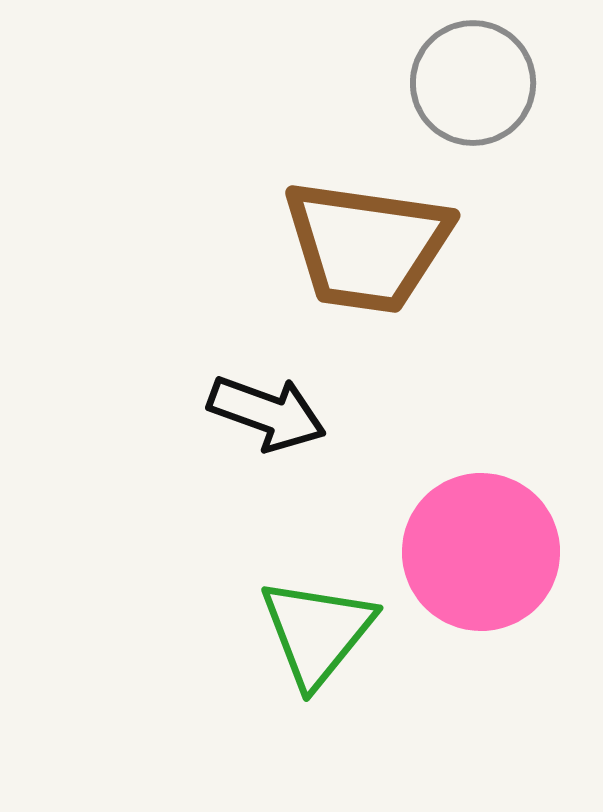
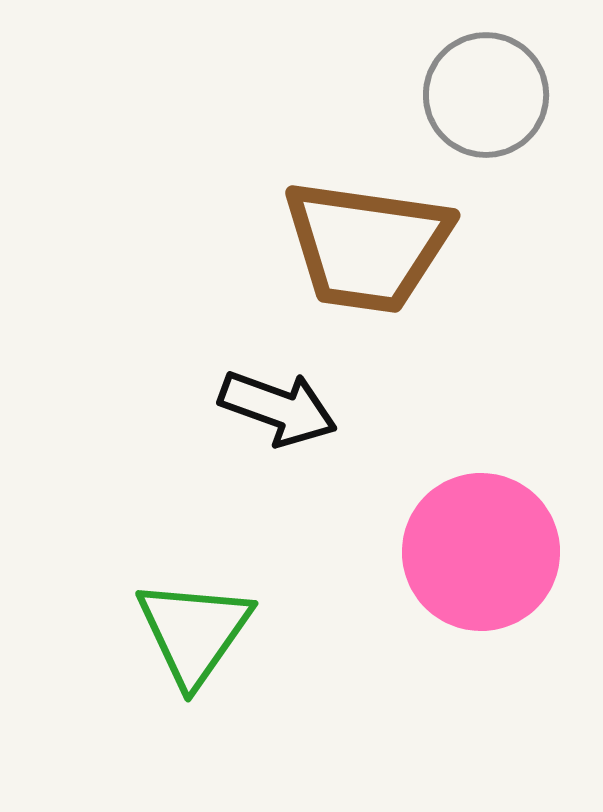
gray circle: moved 13 px right, 12 px down
black arrow: moved 11 px right, 5 px up
green triangle: moved 123 px left; rotated 4 degrees counterclockwise
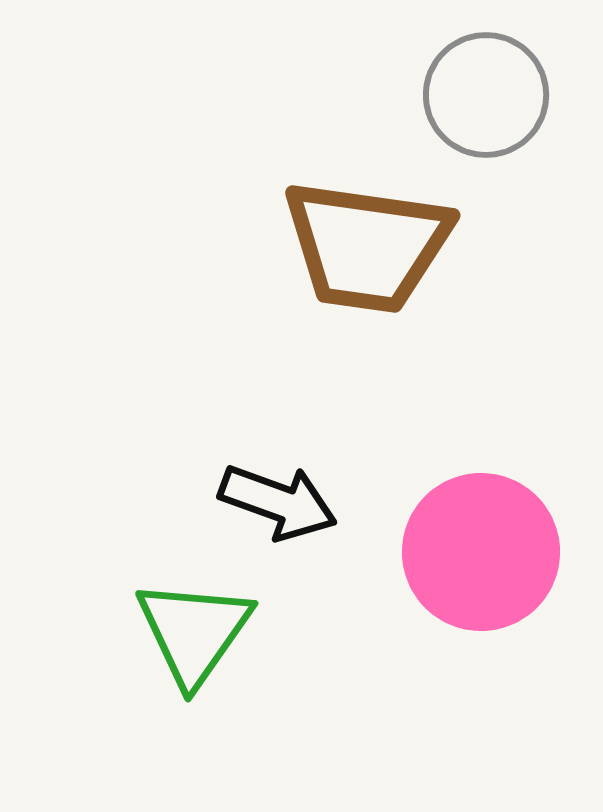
black arrow: moved 94 px down
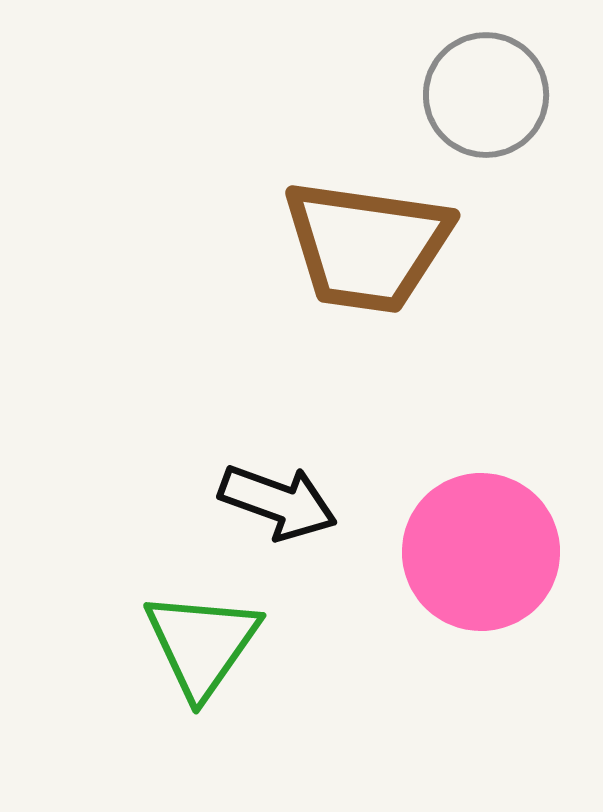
green triangle: moved 8 px right, 12 px down
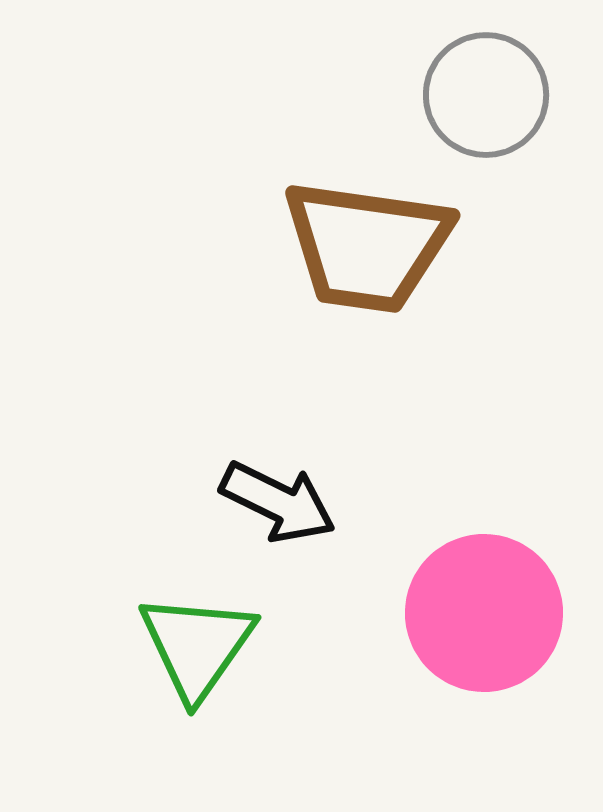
black arrow: rotated 6 degrees clockwise
pink circle: moved 3 px right, 61 px down
green triangle: moved 5 px left, 2 px down
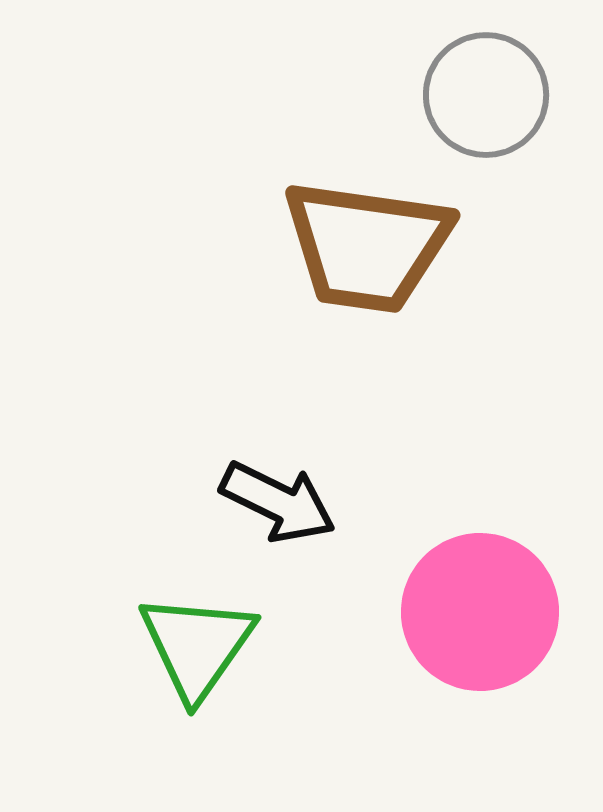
pink circle: moved 4 px left, 1 px up
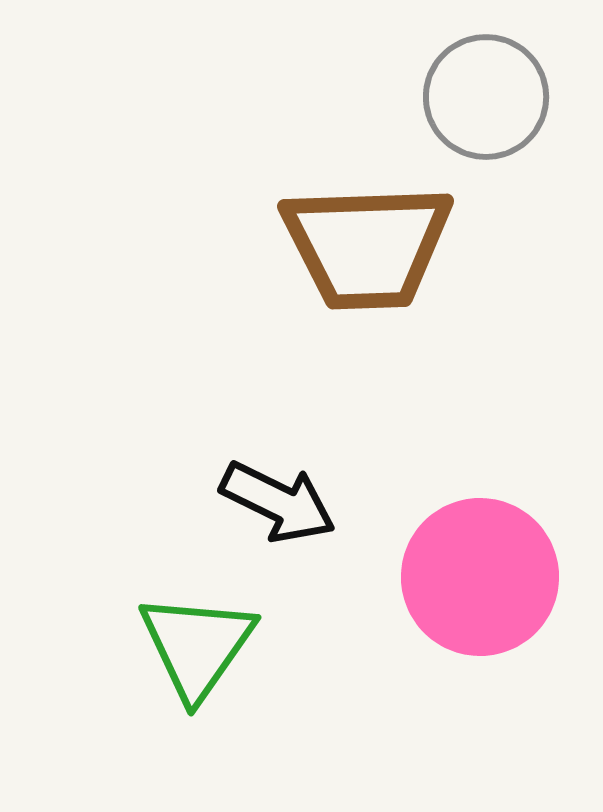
gray circle: moved 2 px down
brown trapezoid: rotated 10 degrees counterclockwise
pink circle: moved 35 px up
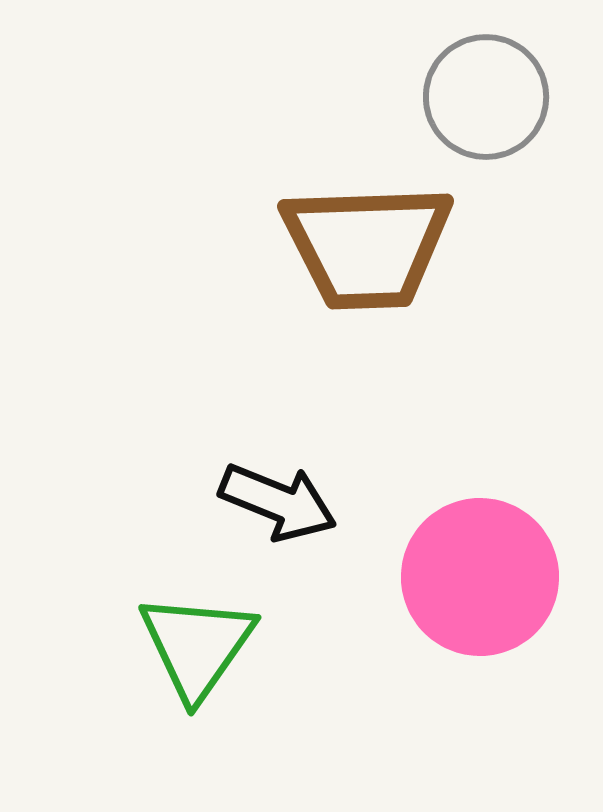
black arrow: rotated 4 degrees counterclockwise
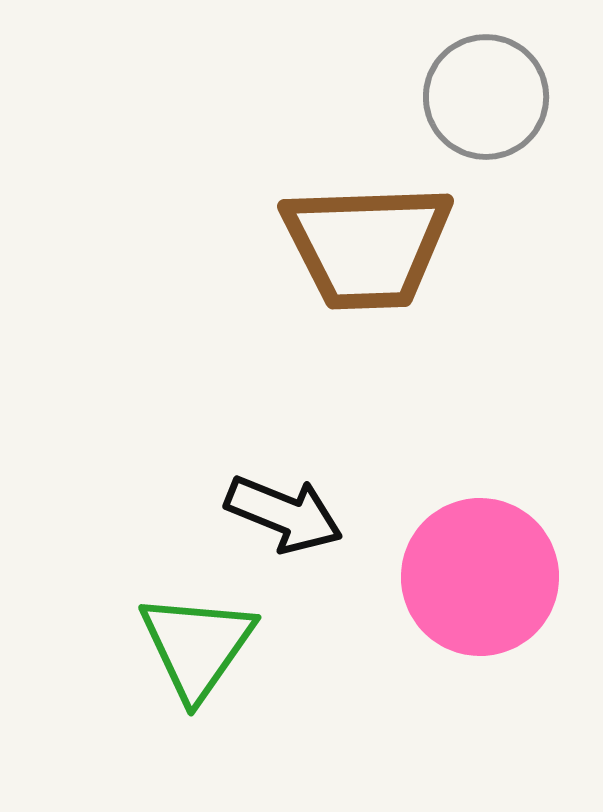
black arrow: moved 6 px right, 12 px down
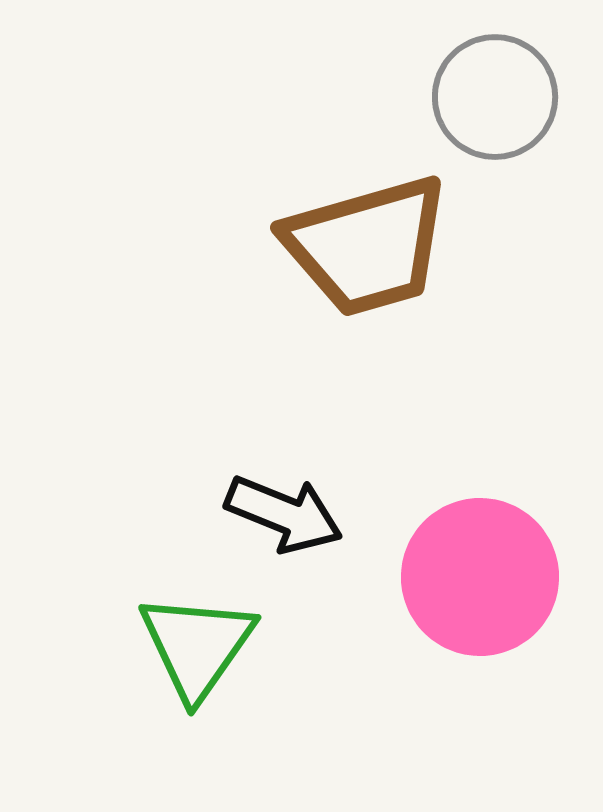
gray circle: moved 9 px right
brown trapezoid: rotated 14 degrees counterclockwise
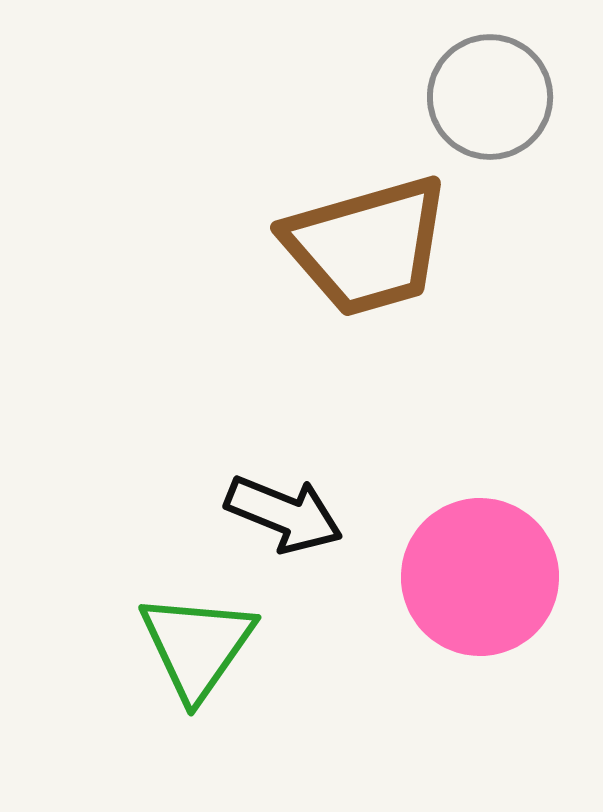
gray circle: moved 5 px left
